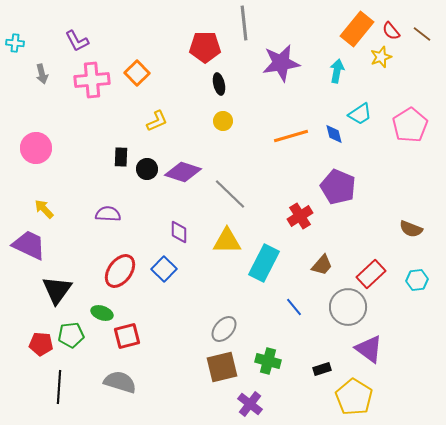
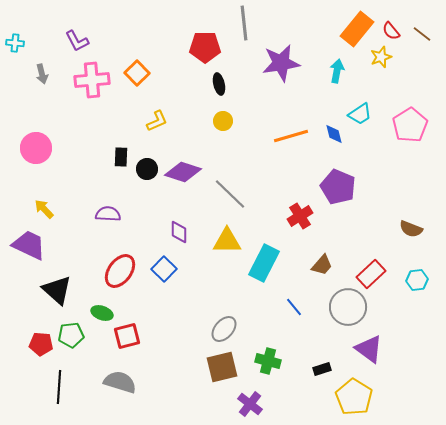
black triangle at (57, 290): rotated 24 degrees counterclockwise
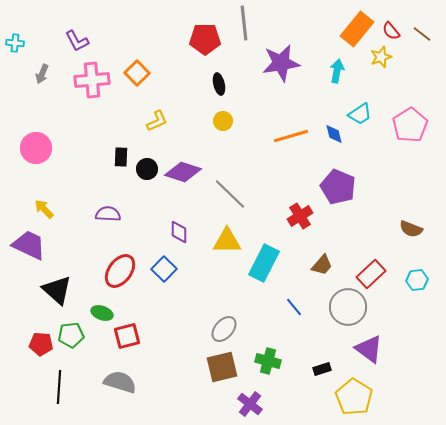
red pentagon at (205, 47): moved 8 px up
gray arrow at (42, 74): rotated 36 degrees clockwise
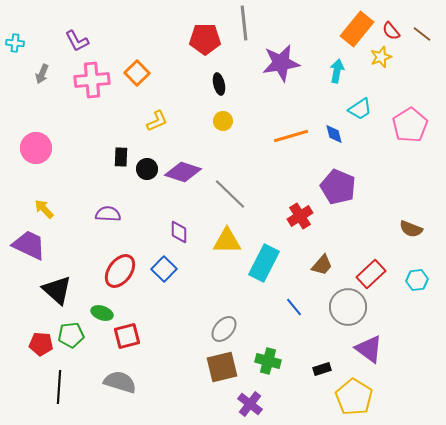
cyan trapezoid at (360, 114): moved 5 px up
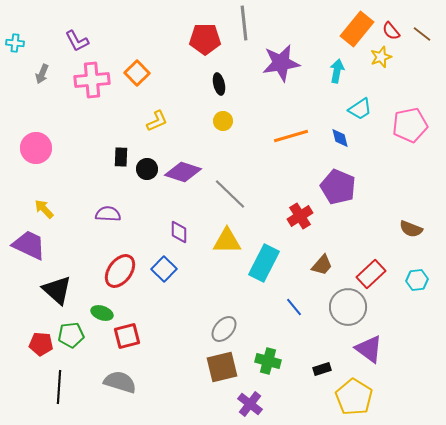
pink pentagon at (410, 125): rotated 20 degrees clockwise
blue diamond at (334, 134): moved 6 px right, 4 px down
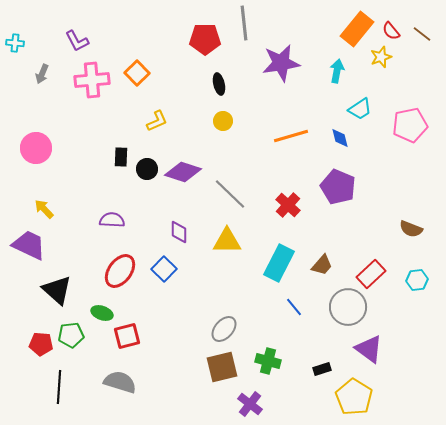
purple semicircle at (108, 214): moved 4 px right, 6 px down
red cross at (300, 216): moved 12 px left, 11 px up; rotated 15 degrees counterclockwise
cyan rectangle at (264, 263): moved 15 px right
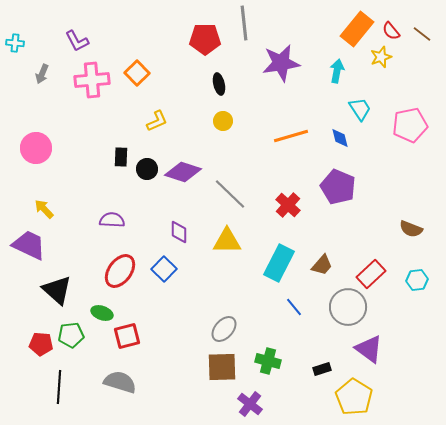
cyan trapezoid at (360, 109): rotated 90 degrees counterclockwise
brown square at (222, 367): rotated 12 degrees clockwise
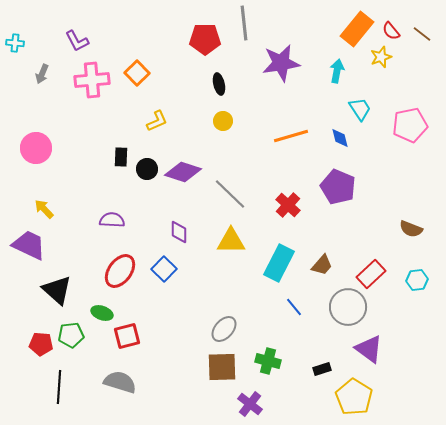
yellow triangle at (227, 241): moved 4 px right
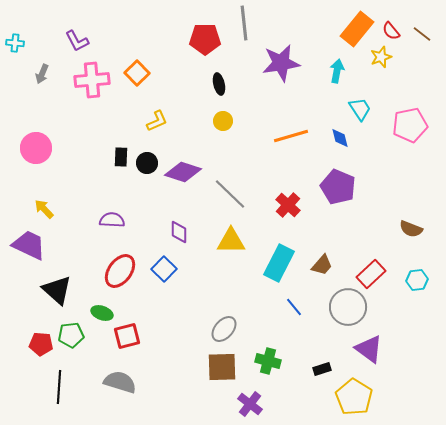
black circle at (147, 169): moved 6 px up
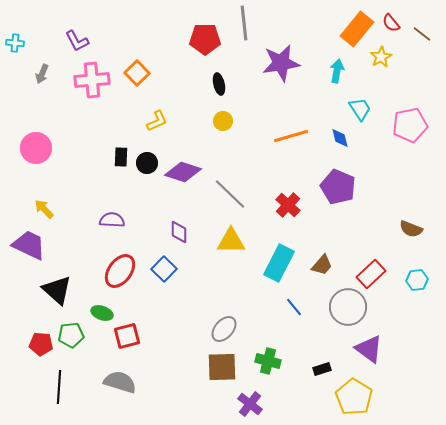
red semicircle at (391, 31): moved 8 px up
yellow star at (381, 57): rotated 10 degrees counterclockwise
